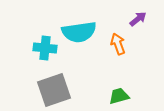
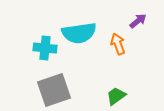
purple arrow: moved 2 px down
cyan semicircle: moved 1 px down
green trapezoid: moved 3 px left; rotated 20 degrees counterclockwise
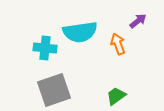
cyan semicircle: moved 1 px right, 1 px up
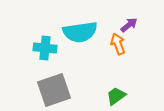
purple arrow: moved 9 px left, 4 px down
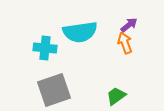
orange arrow: moved 7 px right, 1 px up
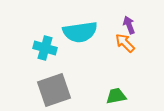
purple arrow: rotated 72 degrees counterclockwise
orange arrow: rotated 25 degrees counterclockwise
cyan cross: rotated 10 degrees clockwise
green trapezoid: rotated 25 degrees clockwise
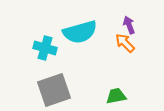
cyan semicircle: rotated 8 degrees counterclockwise
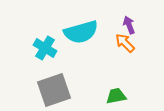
cyan semicircle: moved 1 px right
cyan cross: rotated 15 degrees clockwise
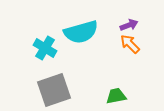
purple arrow: rotated 90 degrees clockwise
orange arrow: moved 5 px right, 1 px down
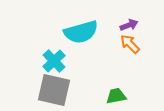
cyan cross: moved 9 px right, 13 px down; rotated 15 degrees clockwise
gray square: rotated 32 degrees clockwise
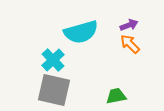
cyan cross: moved 1 px left, 1 px up
